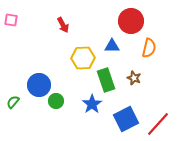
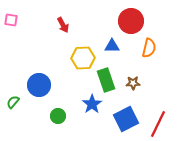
brown star: moved 1 px left, 5 px down; rotated 24 degrees counterclockwise
green circle: moved 2 px right, 15 px down
red line: rotated 16 degrees counterclockwise
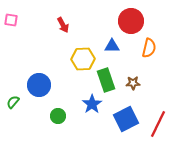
yellow hexagon: moved 1 px down
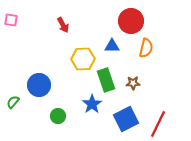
orange semicircle: moved 3 px left
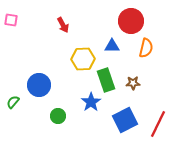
blue star: moved 1 px left, 2 px up
blue square: moved 1 px left, 1 px down
